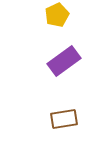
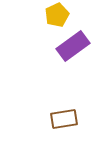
purple rectangle: moved 9 px right, 15 px up
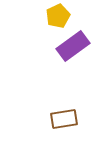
yellow pentagon: moved 1 px right, 1 px down
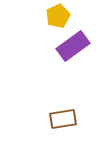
brown rectangle: moved 1 px left
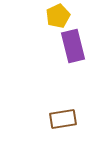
purple rectangle: rotated 68 degrees counterclockwise
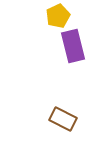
brown rectangle: rotated 36 degrees clockwise
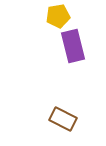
yellow pentagon: rotated 15 degrees clockwise
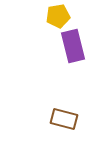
brown rectangle: moved 1 px right; rotated 12 degrees counterclockwise
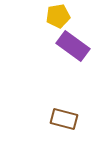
purple rectangle: rotated 40 degrees counterclockwise
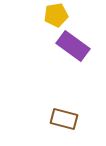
yellow pentagon: moved 2 px left, 1 px up
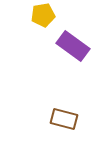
yellow pentagon: moved 13 px left
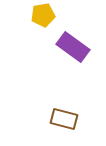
purple rectangle: moved 1 px down
